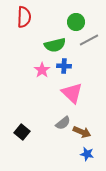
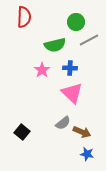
blue cross: moved 6 px right, 2 px down
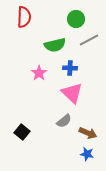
green circle: moved 3 px up
pink star: moved 3 px left, 3 px down
gray semicircle: moved 1 px right, 2 px up
brown arrow: moved 6 px right, 1 px down
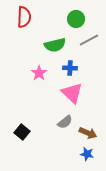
gray semicircle: moved 1 px right, 1 px down
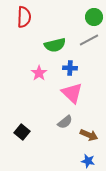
green circle: moved 18 px right, 2 px up
brown arrow: moved 1 px right, 2 px down
blue star: moved 1 px right, 7 px down
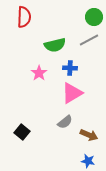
pink triangle: rotated 45 degrees clockwise
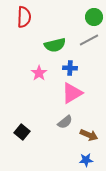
blue star: moved 2 px left, 1 px up; rotated 16 degrees counterclockwise
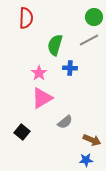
red semicircle: moved 2 px right, 1 px down
green semicircle: rotated 120 degrees clockwise
pink triangle: moved 30 px left, 5 px down
brown arrow: moved 3 px right, 5 px down
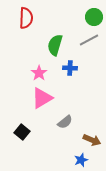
blue star: moved 5 px left; rotated 16 degrees counterclockwise
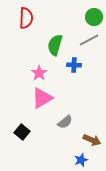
blue cross: moved 4 px right, 3 px up
